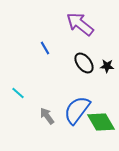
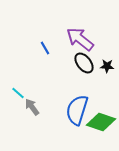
purple arrow: moved 15 px down
blue semicircle: rotated 20 degrees counterclockwise
gray arrow: moved 15 px left, 9 px up
green diamond: rotated 40 degrees counterclockwise
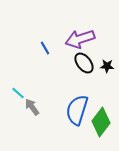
purple arrow: rotated 56 degrees counterclockwise
green diamond: rotated 72 degrees counterclockwise
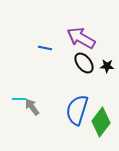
purple arrow: moved 1 px right, 1 px up; rotated 48 degrees clockwise
blue line: rotated 48 degrees counterclockwise
cyan line: moved 1 px right, 6 px down; rotated 40 degrees counterclockwise
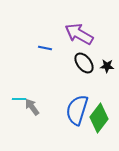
purple arrow: moved 2 px left, 4 px up
green diamond: moved 2 px left, 4 px up
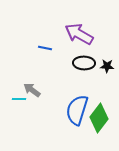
black ellipse: rotated 50 degrees counterclockwise
gray arrow: moved 17 px up; rotated 18 degrees counterclockwise
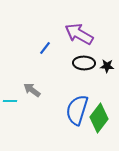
blue line: rotated 64 degrees counterclockwise
cyan line: moved 9 px left, 2 px down
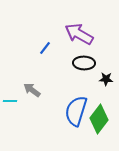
black star: moved 1 px left, 13 px down
blue semicircle: moved 1 px left, 1 px down
green diamond: moved 1 px down
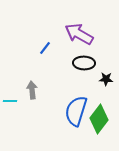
gray arrow: rotated 48 degrees clockwise
